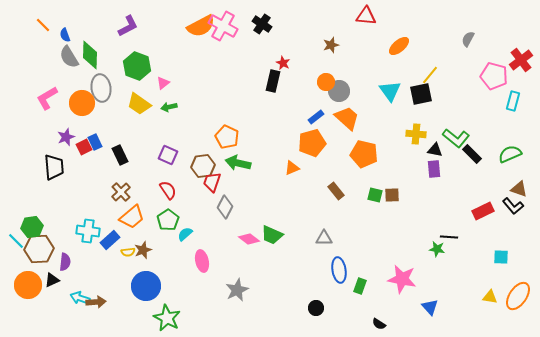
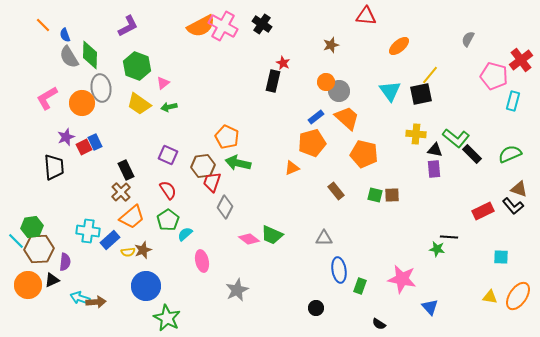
black rectangle at (120, 155): moved 6 px right, 15 px down
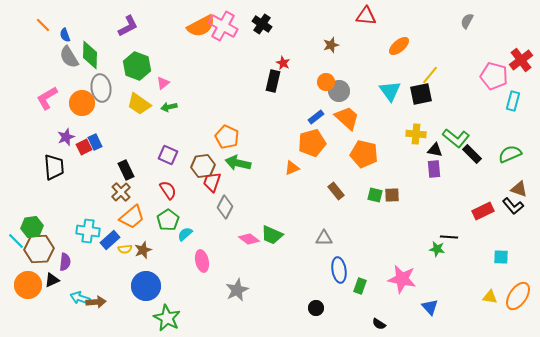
gray semicircle at (468, 39): moved 1 px left, 18 px up
yellow semicircle at (128, 252): moved 3 px left, 3 px up
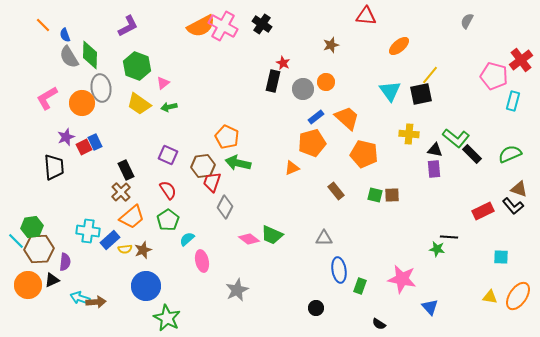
gray circle at (339, 91): moved 36 px left, 2 px up
yellow cross at (416, 134): moved 7 px left
cyan semicircle at (185, 234): moved 2 px right, 5 px down
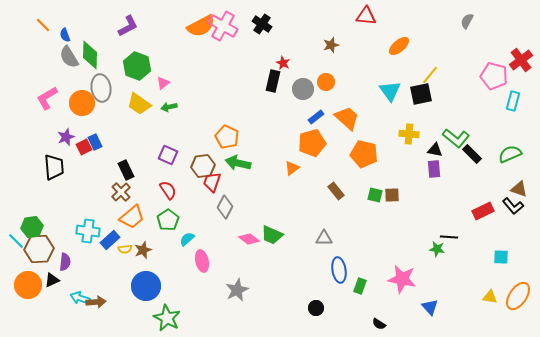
orange triangle at (292, 168): rotated 14 degrees counterclockwise
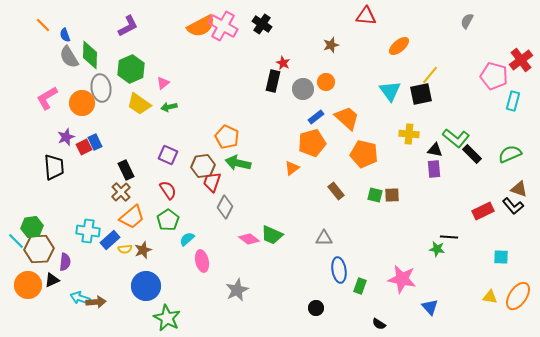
green hexagon at (137, 66): moved 6 px left, 3 px down; rotated 16 degrees clockwise
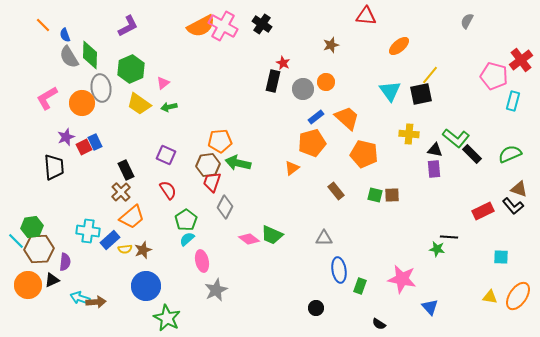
orange pentagon at (227, 137): moved 7 px left, 4 px down; rotated 30 degrees counterclockwise
purple square at (168, 155): moved 2 px left
brown hexagon at (203, 166): moved 5 px right, 1 px up
green pentagon at (168, 220): moved 18 px right
gray star at (237, 290): moved 21 px left
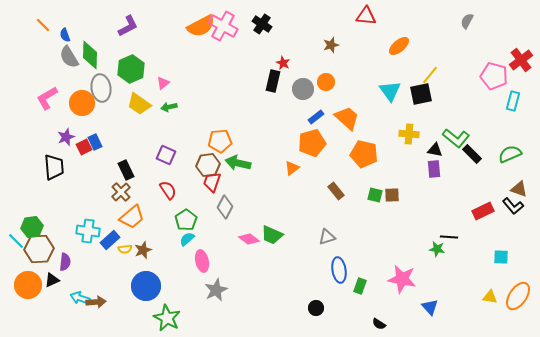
gray triangle at (324, 238): moved 3 px right, 1 px up; rotated 18 degrees counterclockwise
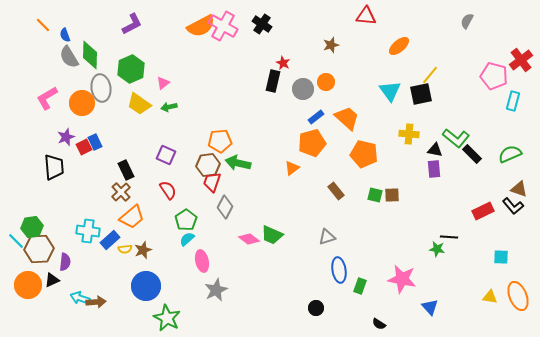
purple L-shape at (128, 26): moved 4 px right, 2 px up
orange ellipse at (518, 296): rotated 56 degrees counterclockwise
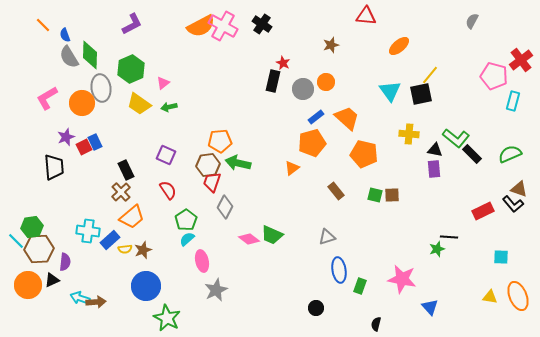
gray semicircle at (467, 21): moved 5 px right
black L-shape at (513, 206): moved 2 px up
green star at (437, 249): rotated 28 degrees counterclockwise
black semicircle at (379, 324): moved 3 px left; rotated 72 degrees clockwise
